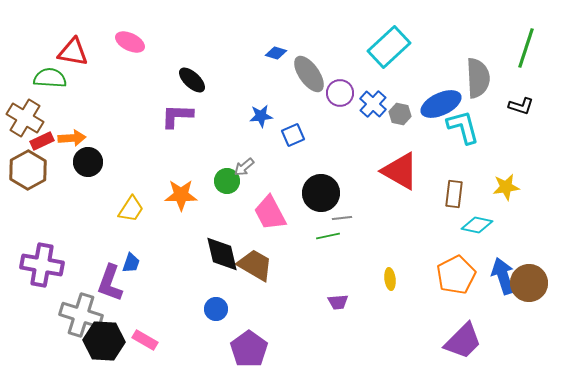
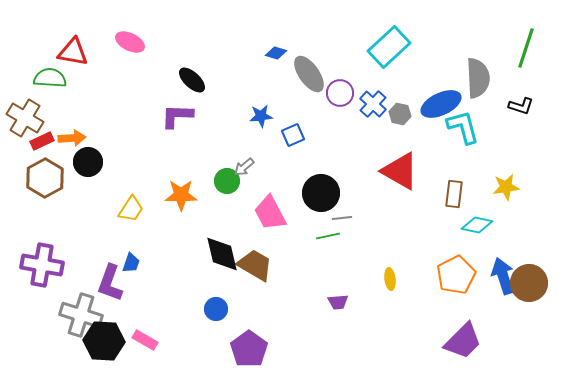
brown hexagon at (28, 170): moved 17 px right, 8 px down
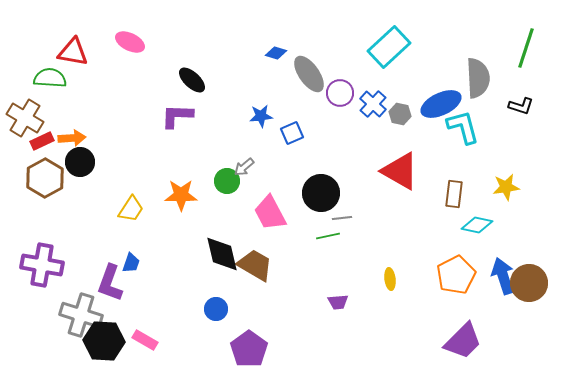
blue square at (293, 135): moved 1 px left, 2 px up
black circle at (88, 162): moved 8 px left
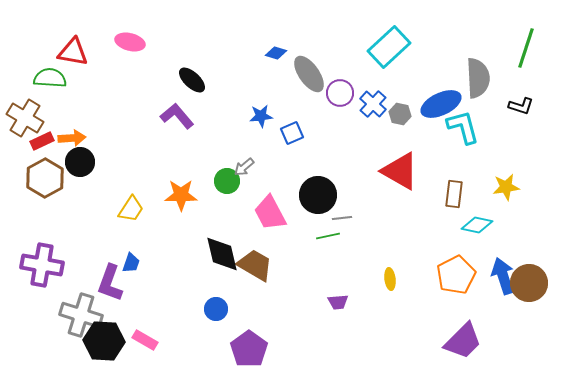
pink ellipse at (130, 42): rotated 12 degrees counterclockwise
purple L-shape at (177, 116): rotated 48 degrees clockwise
black circle at (321, 193): moved 3 px left, 2 px down
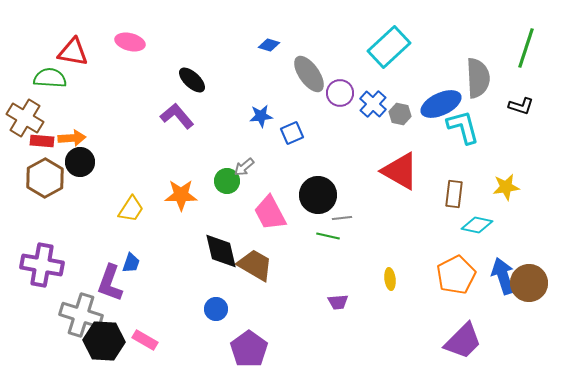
blue diamond at (276, 53): moved 7 px left, 8 px up
red rectangle at (42, 141): rotated 30 degrees clockwise
green line at (328, 236): rotated 25 degrees clockwise
black diamond at (222, 254): moved 1 px left, 3 px up
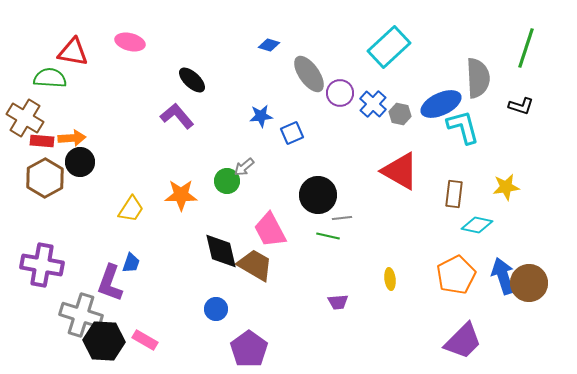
pink trapezoid at (270, 213): moved 17 px down
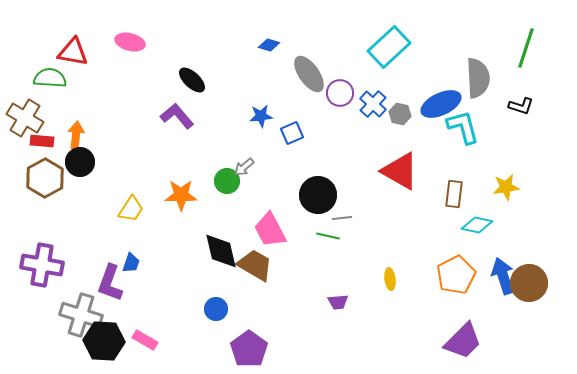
orange arrow at (72, 138): moved 4 px right, 3 px up; rotated 80 degrees counterclockwise
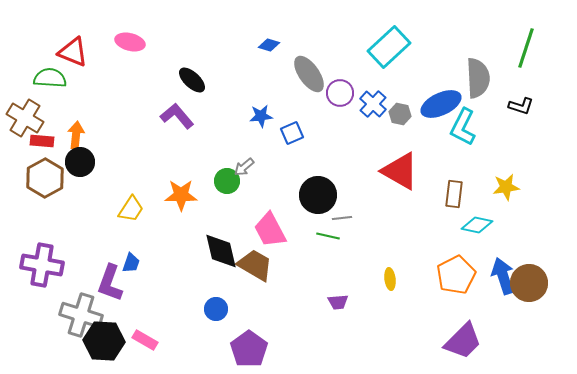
red triangle at (73, 52): rotated 12 degrees clockwise
cyan L-shape at (463, 127): rotated 138 degrees counterclockwise
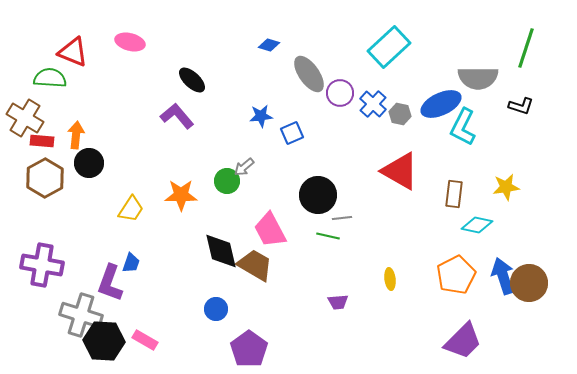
gray semicircle at (478, 78): rotated 93 degrees clockwise
black circle at (80, 162): moved 9 px right, 1 px down
